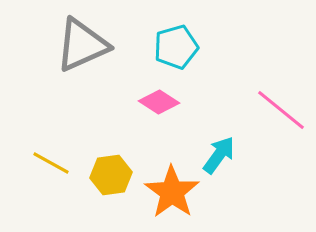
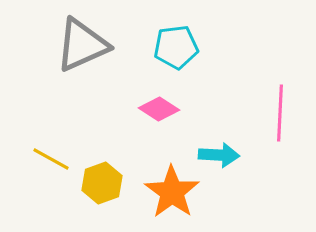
cyan pentagon: rotated 9 degrees clockwise
pink diamond: moved 7 px down
pink line: moved 1 px left, 3 px down; rotated 54 degrees clockwise
cyan arrow: rotated 57 degrees clockwise
yellow line: moved 4 px up
yellow hexagon: moved 9 px left, 8 px down; rotated 12 degrees counterclockwise
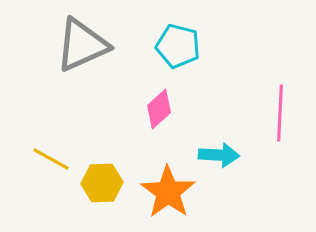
cyan pentagon: moved 2 px right, 1 px up; rotated 21 degrees clockwise
pink diamond: rotated 75 degrees counterclockwise
yellow hexagon: rotated 18 degrees clockwise
orange star: moved 4 px left
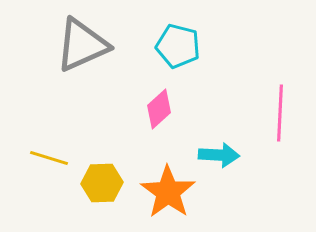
yellow line: moved 2 px left, 1 px up; rotated 12 degrees counterclockwise
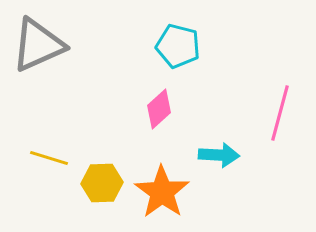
gray triangle: moved 44 px left
pink line: rotated 12 degrees clockwise
orange star: moved 6 px left
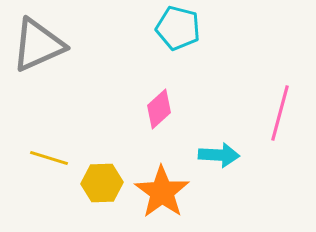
cyan pentagon: moved 18 px up
